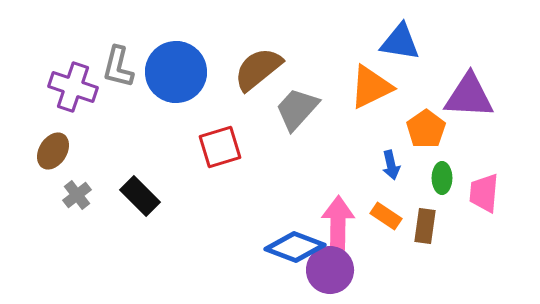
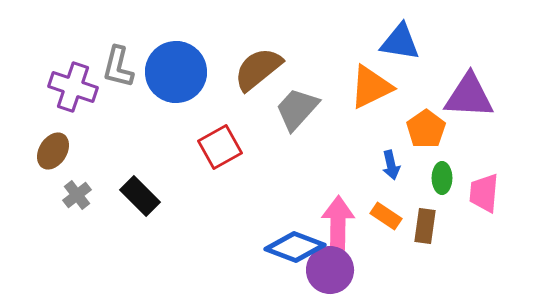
red square: rotated 12 degrees counterclockwise
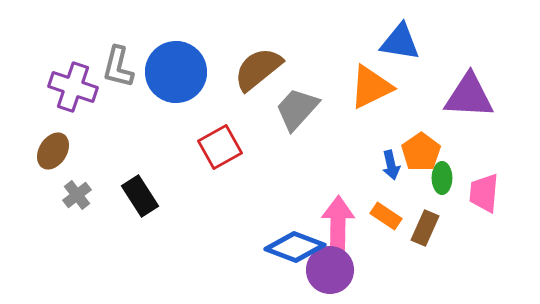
orange pentagon: moved 5 px left, 23 px down
black rectangle: rotated 12 degrees clockwise
brown rectangle: moved 2 px down; rotated 16 degrees clockwise
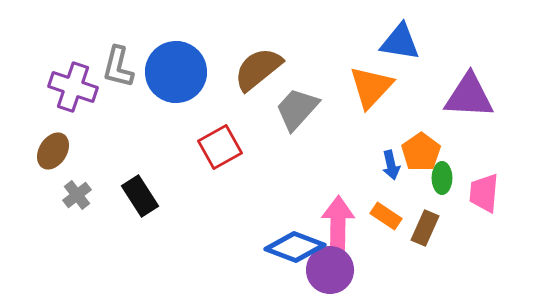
orange triangle: rotated 21 degrees counterclockwise
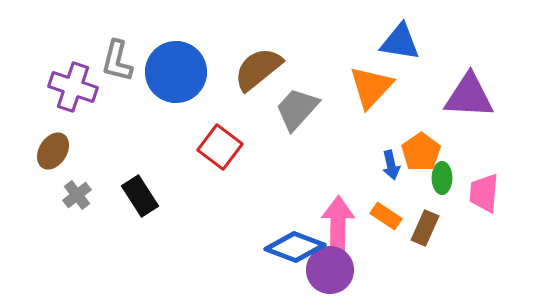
gray L-shape: moved 1 px left, 6 px up
red square: rotated 24 degrees counterclockwise
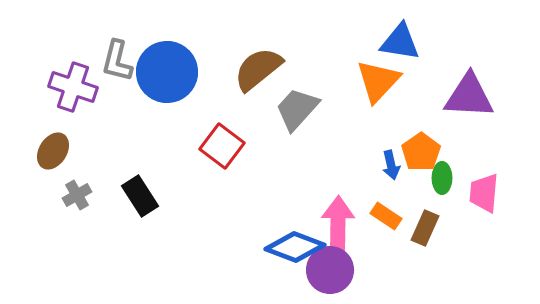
blue circle: moved 9 px left
orange triangle: moved 7 px right, 6 px up
red square: moved 2 px right, 1 px up
gray cross: rotated 8 degrees clockwise
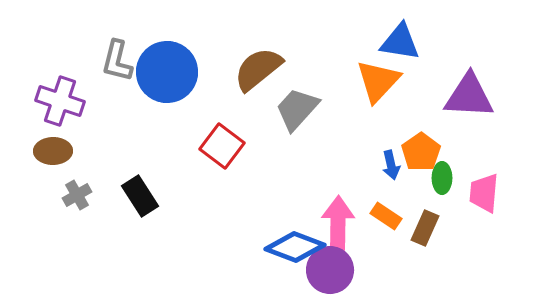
purple cross: moved 13 px left, 14 px down
brown ellipse: rotated 57 degrees clockwise
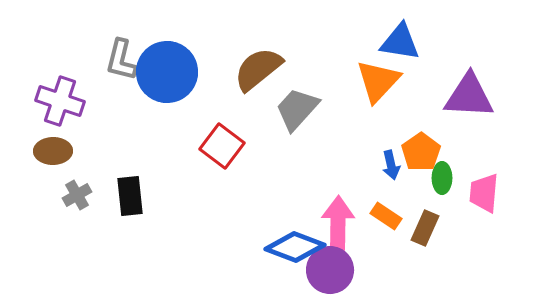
gray L-shape: moved 4 px right, 1 px up
black rectangle: moved 10 px left; rotated 27 degrees clockwise
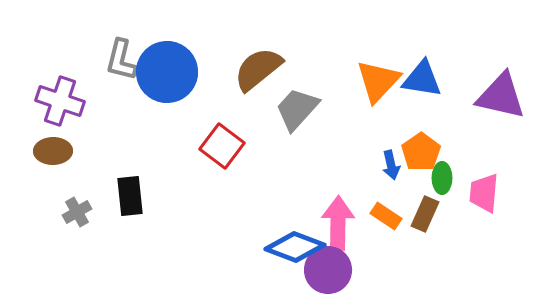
blue triangle: moved 22 px right, 37 px down
purple triangle: moved 32 px right; rotated 10 degrees clockwise
gray cross: moved 17 px down
brown rectangle: moved 14 px up
purple circle: moved 2 px left
